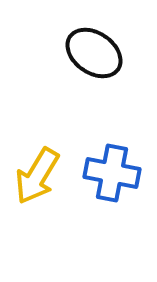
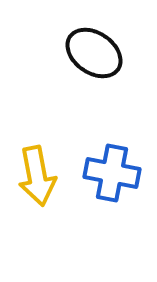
yellow arrow: rotated 42 degrees counterclockwise
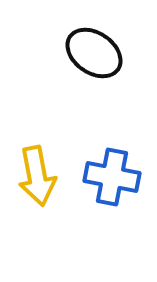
blue cross: moved 4 px down
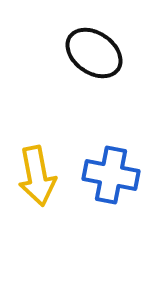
blue cross: moved 1 px left, 2 px up
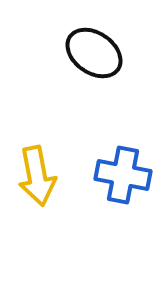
blue cross: moved 12 px right
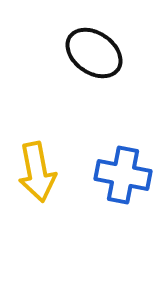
yellow arrow: moved 4 px up
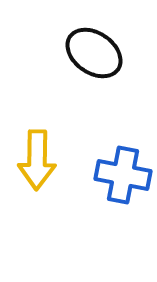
yellow arrow: moved 12 px up; rotated 12 degrees clockwise
